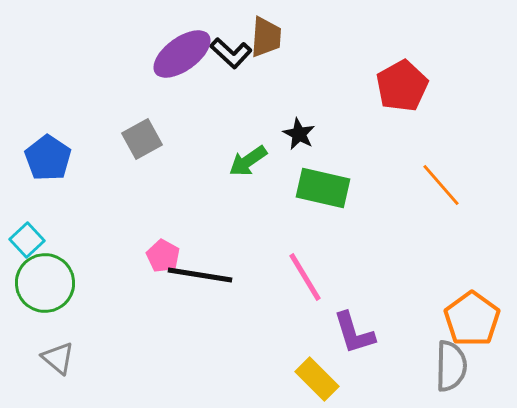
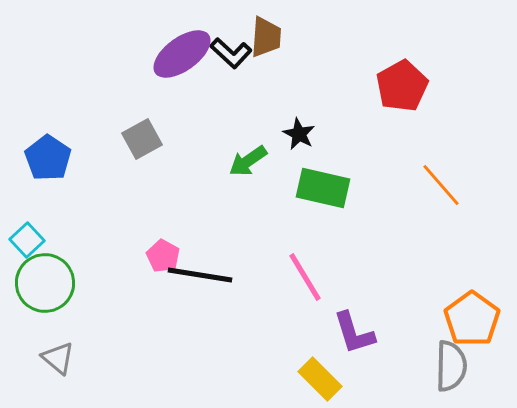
yellow rectangle: moved 3 px right
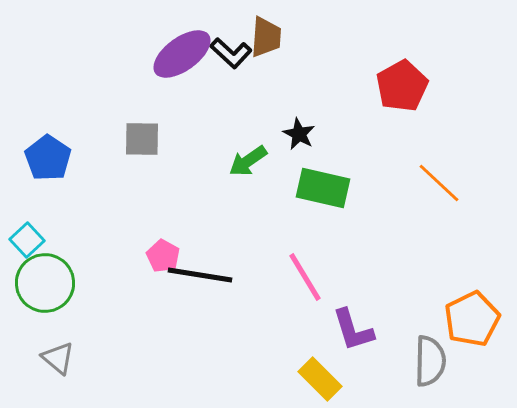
gray square: rotated 30 degrees clockwise
orange line: moved 2 px left, 2 px up; rotated 6 degrees counterclockwise
orange pentagon: rotated 10 degrees clockwise
purple L-shape: moved 1 px left, 3 px up
gray semicircle: moved 21 px left, 5 px up
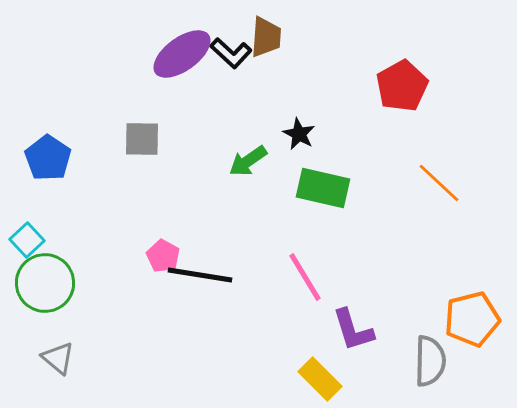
orange pentagon: rotated 12 degrees clockwise
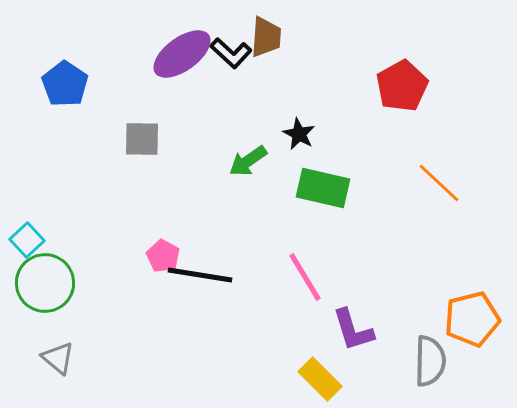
blue pentagon: moved 17 px right, 74 px up
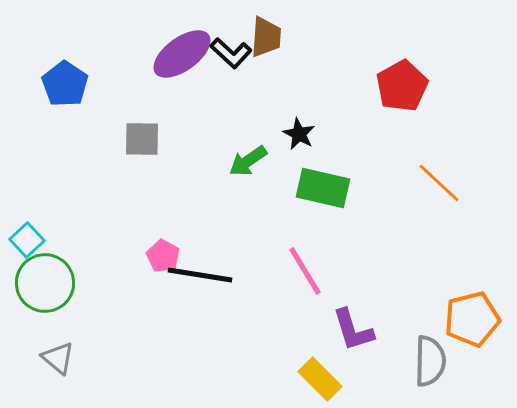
pink line: moved 6 px up
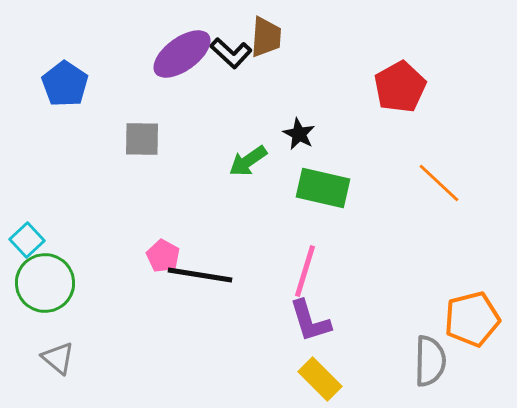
red pentagon: moved 2 px left, 1 px down
pink line: rotated 48 degrees clockwise
purple L-shape: moved 43 px left, 9 px up
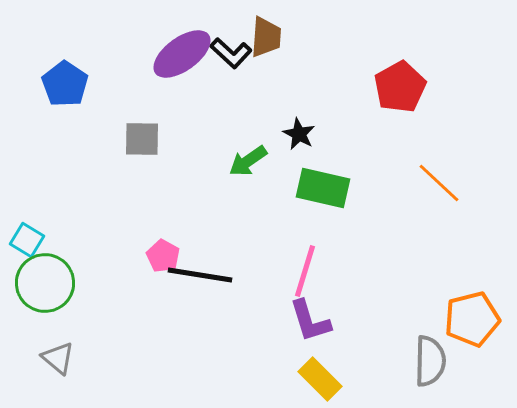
cyan square: rotated 16 degrees counterclockwise
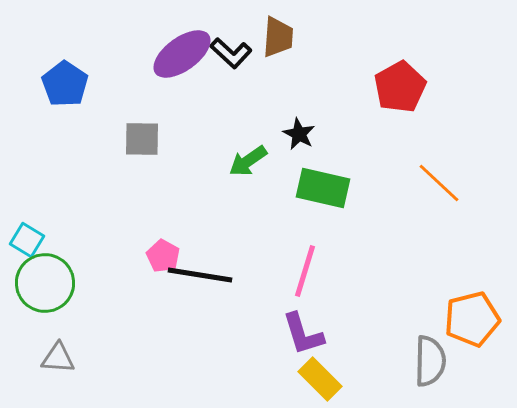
brown trapezoid: moved 12 px right
purple L-shape: moved 7 px left, 13 px down
gray triangle: rotated 36 degrees counterclockwise
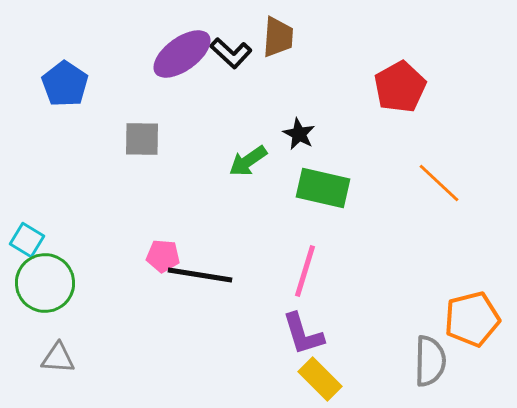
pink pentagon: rotated 24 degrees counterclockwise
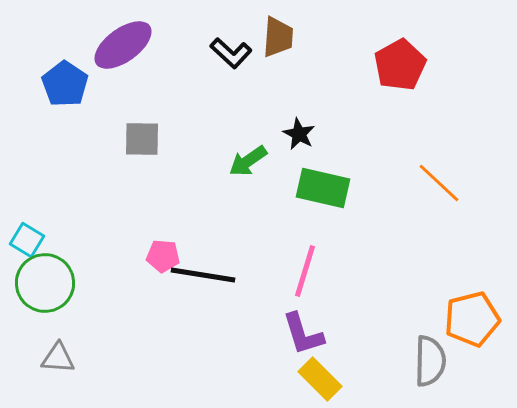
purple ellipse: moved 59 px left, 9 px up
red pentagon: moved 22 px up
black line: moved 3 px right
